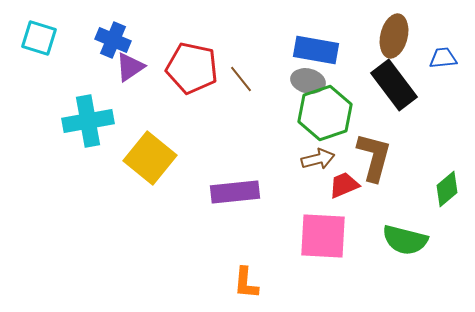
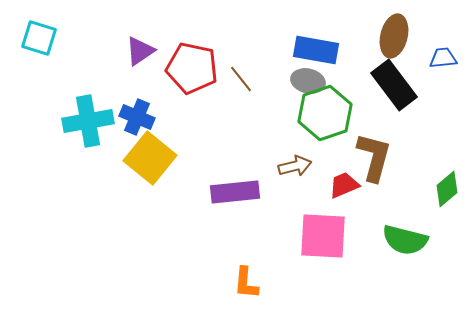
blue cross: moved 24 px right, 77 px down
purple triangle: moved 10 px right, 16 px up
brown arrow: moved 23 px left, 7 px down
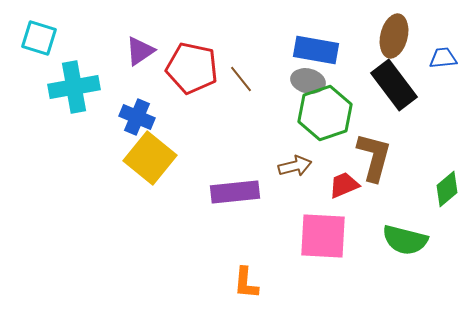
cyan cross: moved 14 px left, 34 px up
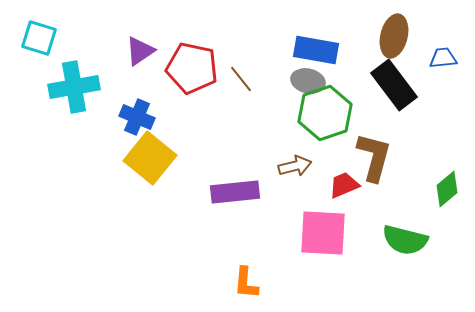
pink square: moved 3 px up
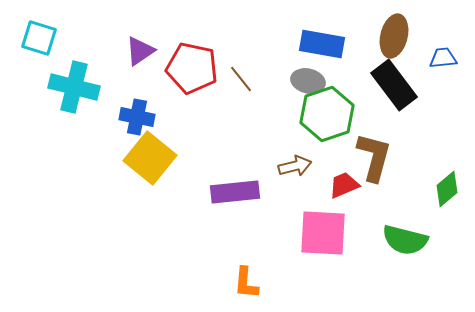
blue rectangle: moved 6 px right, 6 px up
cyan cross: rotated 24 degrees clockwise
green hexagon: moved 2 px right, 1 px down
blue cross: rotated 12 degrees counterclockwise
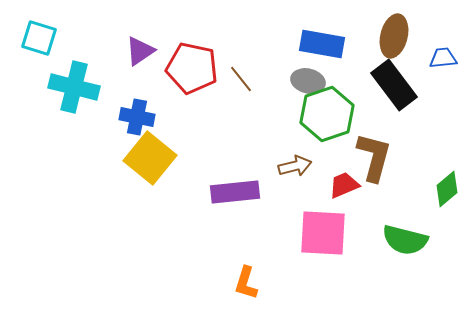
orange L-shape: rotated 12 degrees clockwise
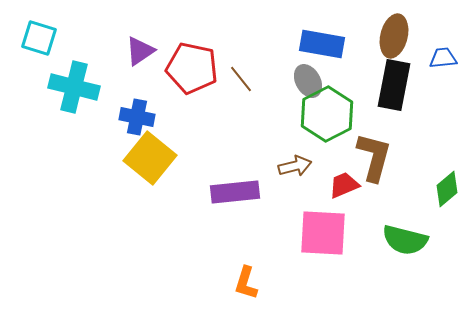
gray ellipse: rotated 48 degrees clockwise
black rectangle: rotated 48 degrees clockwise
green hexagon: rotated 8 degrees counterclockwise
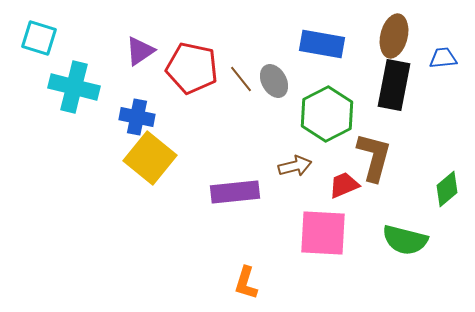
gray ellipse: moved 34 px left
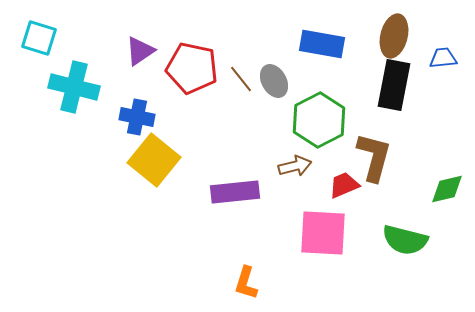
green hexagon: moved 8 px left, 6 px down
yellow square: moved 4 px right, 2 px down
green diamond: rotated 27 degrees clockwise
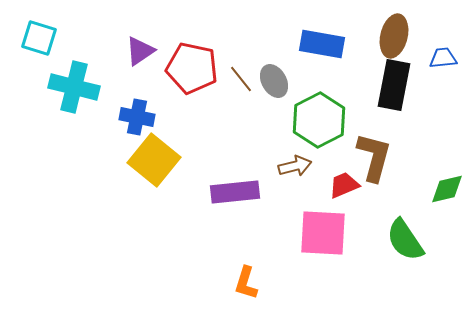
green semicircle: rotated 42 degrees clockwise
